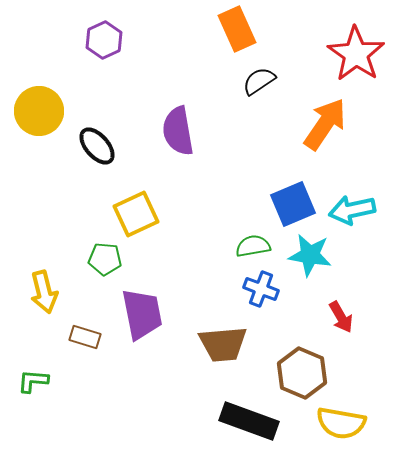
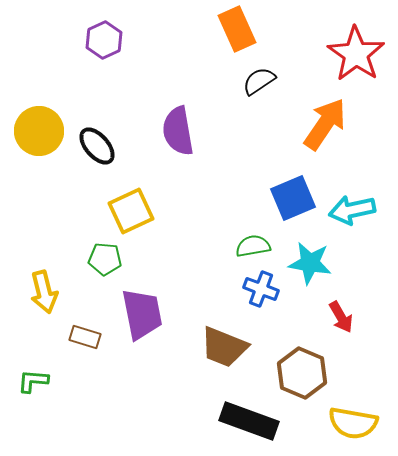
yellow circle: moved 20 px down
blue square: moved 6 px up
yellow square: moved 5 px left, 3 px up
cyan star: moved 8 px down
brown trapezoid: moved 1 px right, 3 px down; rotated 27 degrees clockwise
yellow semicircle: moved 12 px right
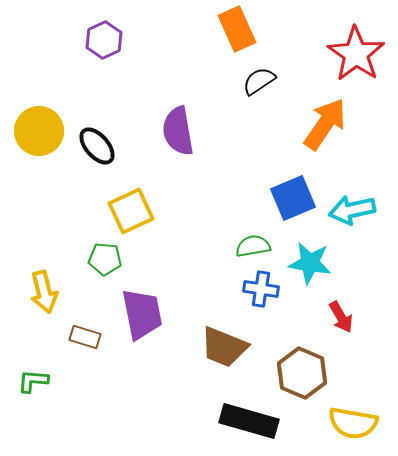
blue cross: rotated 12 degrees counterclockwise
black rectangle: rotated 4 degrees counterclockwise
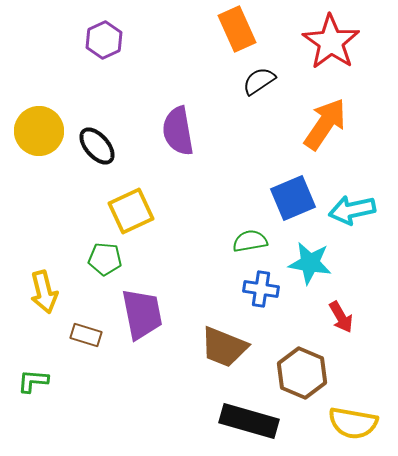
red star: moved 25 px left, 12 px up
green semicircle: moved 3 px left, 5 px up
brown rectangle: moved 1 px right, 2 px up
